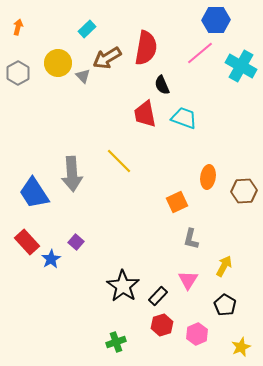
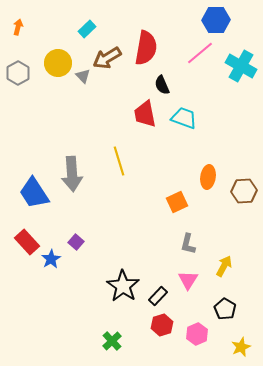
yellow line: rotated 28 degrees clockwise
gray L-shape: moved 3 px left, 5 px down
black pentagon: moved 4 px down
green cross: moved 4 px left, 1 px up; rotated 24 degrees counterclockwise
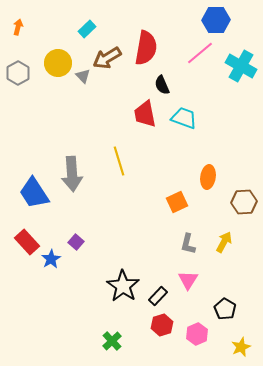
brown hexagon: moved 11 px down
yellow arrow: moved 24 px up
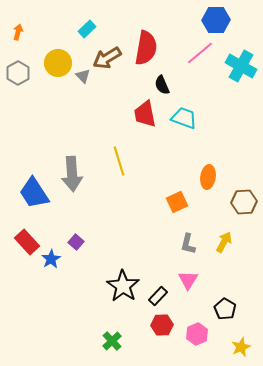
orange arrow: moved 5 px down
red hexagon: rotated 15 degrees clockwise
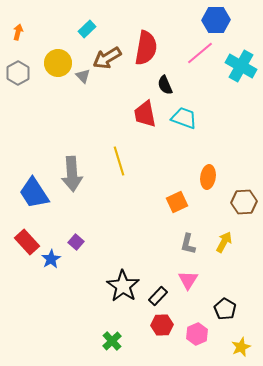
black semicircle: moved 3 px right
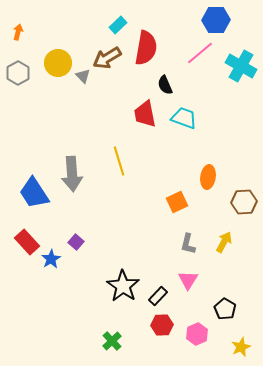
cyan rectangle: moved 31 px right, 4 px up
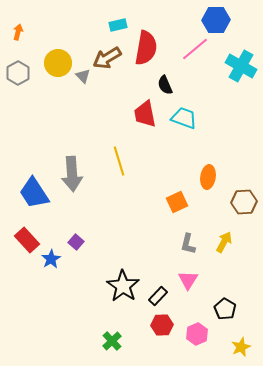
cyan rectangle: rotated 30 degrees clockwise
pink line: moved 5 px left, 4 px up
red rectangle: moved 2 px up
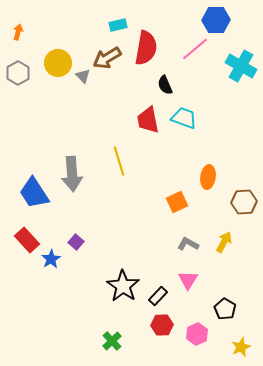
red trapezoid: moved 3 px right, 6 px down
gray L-shape: rotated 105 degrees clockwise
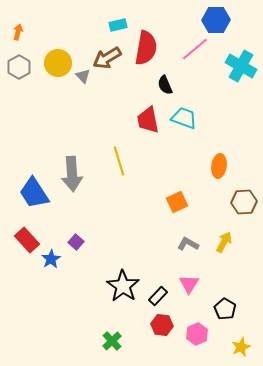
gray hexagon: moved 1 px right, 6 px up
orange ellipse: moved 11 px right, 11 px up
pink triangle: moved 1 px right, 4 px down
red hexagon: rotated 10 degrees clockwise
